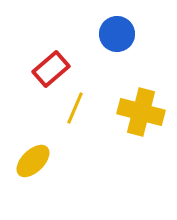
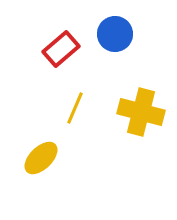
blue circle: moved 2 px left
red rectangle: moved 10 px right, 20 px up
yellow ellipse: moved 8 px right, 3 px up
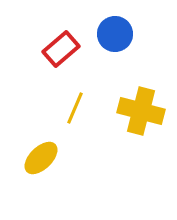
yellow cross: moved 1 px up
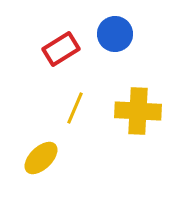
red rectangle: rotated 9 degrees clockwise
yellow cross: moved 3 px left; rotated 12 degrees counterclockwise
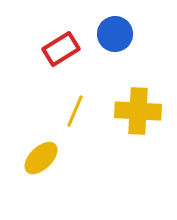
yellow line: moved 3 px down
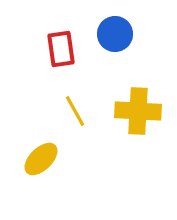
red rectangle: rotated 66 degrees counterclockwise
yellow line: rotated 52 degrees counterclockwise
yellow ellipse: moved 1 px down
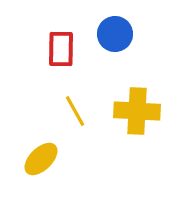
red rectangle: rotated 9 degrees clockwise
yellow cross: moved 1 px left
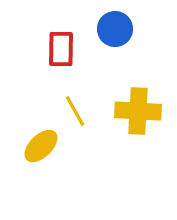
blue circle: moved 5 px up
yellow cross: moved 1 px right
yellow ellipse: moved 13 px up
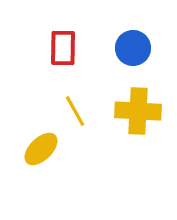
blue circle: moved 18 px right, 19 px down
red rectangle: moved 2 px right, 1 px up
yellow ellipse: moved 3 px down
